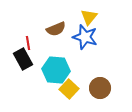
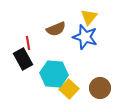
cyan hexagon: moved 2 px left, 4 px down
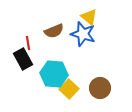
yellow triangle: rotated 30 degrees counterclockwise
brown semicircle: moved 2 px left, 2 px down
blue star: moved 2 px left, 3 px up
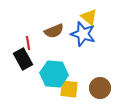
yellow square: rotated 36 degrees counterclockwise
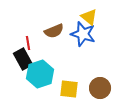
cyan hexagon: moved 14 px left; rotated 24 degrees counterclockwise
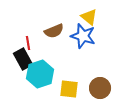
blue star: moved 2 px down
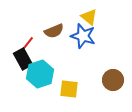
red line: rotated 48 degrees clockwise
brown circle: moved 13 px right, 8 px up
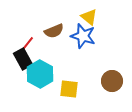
cyan hexagon: rotated 12 degrees counterclockwise
brown circle: moved 1 px left, 1 px down
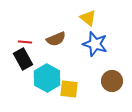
yellow triangle: moved 1 px left, 1 px down
brown semicircle: moved 2 px right, 8 px down
blue star: moved 12 px right, 8 px down
red line: moved 3 px left, 1 px up; rotated 56 degrees clockwise
cyan hexagon: moved 7 px right, 4 px down
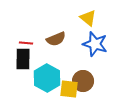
red line: moved 1 px right, 1 px down
black rectangle: rotated 30 degrees clockwise
brown circle: moved 29 px left
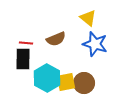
brown circle: moved 1 px right, 2 px down
yellow square: moved 3 px left, 7 px up; rotated 18 degrees counterclockwise
